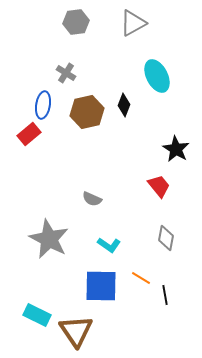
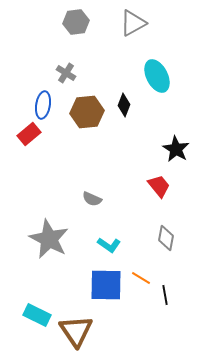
brown hexagon: rotated 8 degrees clockwise
blue square: moved 5 px right, 1 px up
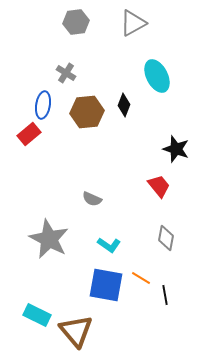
black star: rotated 12 degrees counterclockwise
blue square: rotated 9 degrees clockwise
brown triangle: rotated 6 degrees counterclockwise
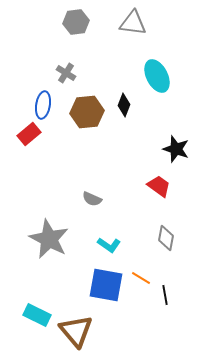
gray triangle: rotated 36 degrees clockwise
red trapezoid: rotated 15 degrees counterclockwise
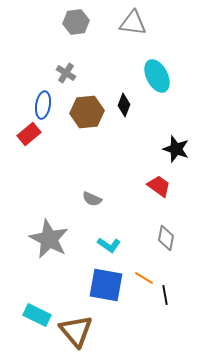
orange line: moved 3 px right
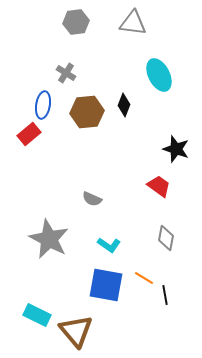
cyan ellipse: moved 2 px right, 1 px up
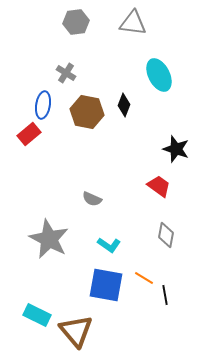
brown hexagon: rotated 16 degrees clockwise
gray diamond: moved 3 px up
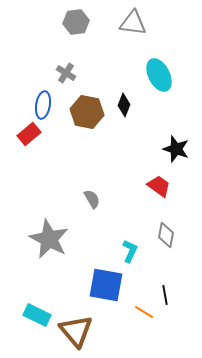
gray semicircle: rotated 144 degrees counterclockwise
cyan L-shape: moved 21 px right, 6 px down; rotated 100 degrees counterclockwise
orange line: moved 34 px down
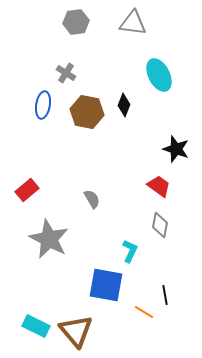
red rectangle: moved 2 px left, 56 px down
gray diamond: moved 6 px left, 10 px up
cyan rectangle: moved 1 px left, 11 px down
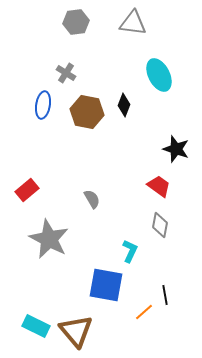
orange line: rotated 72 degrees counterclockwise
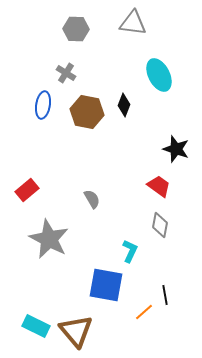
gray hexagon: moved 7 px down; rotated 10 degrees clockwise
